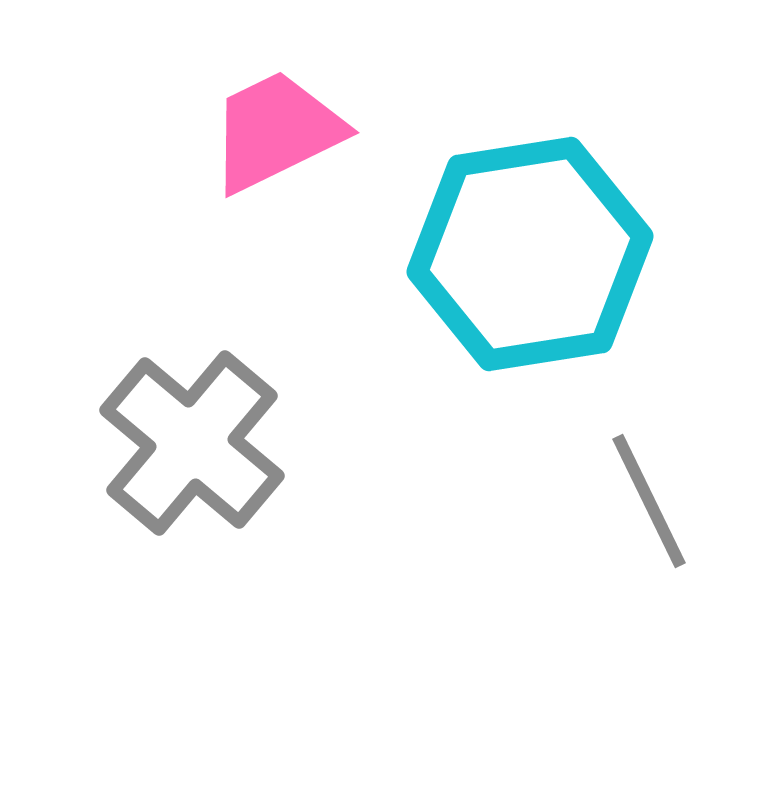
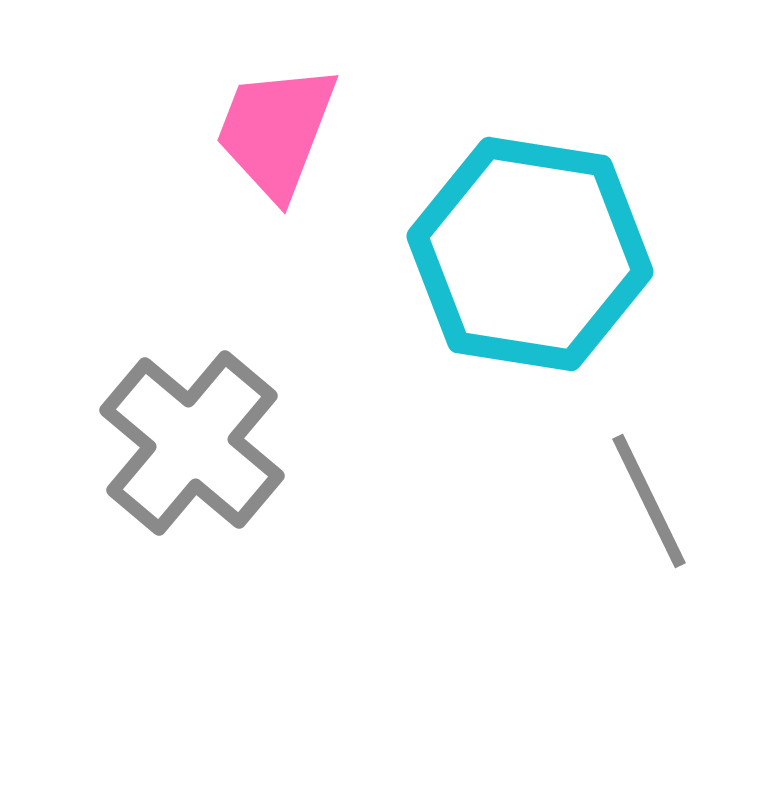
pink trapezoid: rotated 43 degrees counterclockwise
cyan hexagon: rotated 18 degrees clockwise
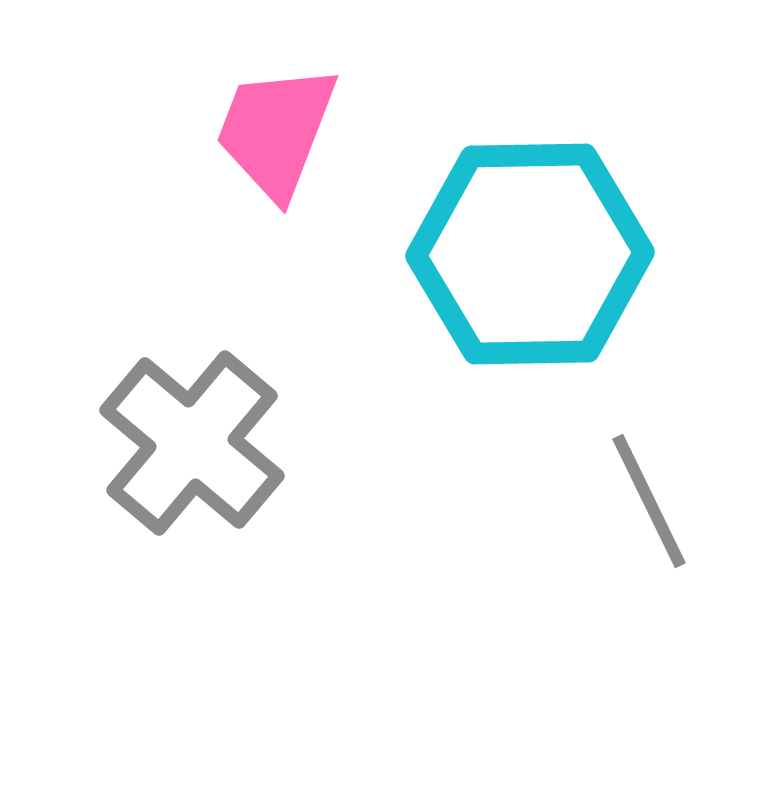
cyan hexagon: rotated 10 degrees counterclockwise
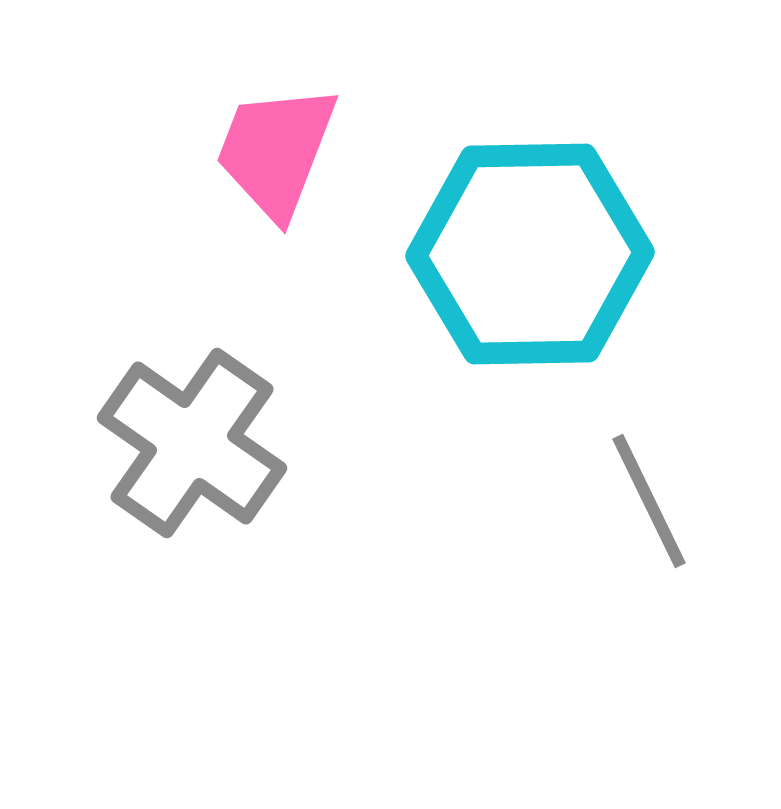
pink trapezoid: moved 20 px down
gray cross: rotated 5 degrees counterclockwise
